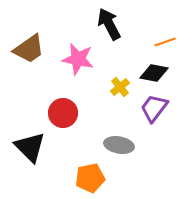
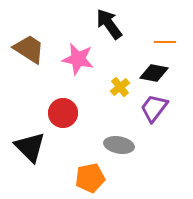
black arrow: rotated 8 degrees counterclockwise
orange line: rotated 20 degrees clockwise
brown trapezoid: rotated 112 degrees counterclockwise
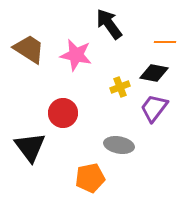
pink star: moved 2 px left, 4 px up
yellow cross: rotated 18 degrees clockwise
black triangle: rotated 8 degrees clockwise
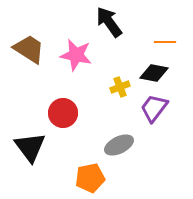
black arrow: moved 2 px up
gray ellipse: rotated 36 degrees counterclockwise
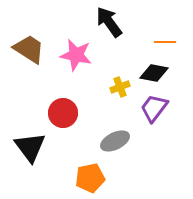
gray ellipse: moved 4 px left, 4 px up
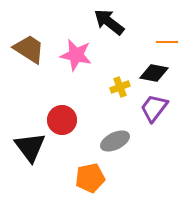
black arrow: rotated 16 degrees counterclockwise
orange line: moved 2 px right
red circle: moved 1 px left, 7 px down
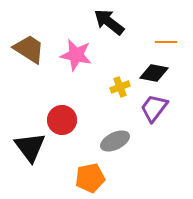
orange line: moved 1 px left
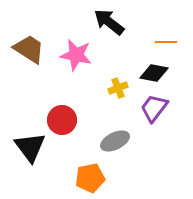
yellow cross: moved 2 px left, 1 px down
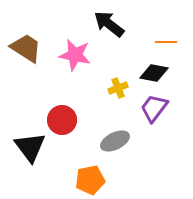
black arrow: moved 2 px down
brown trapezoid: moved 3 px left, 1 px up
pink star: moved 1 px left
orange pentagon: moved 2 px down
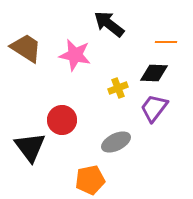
black diamond: rotated 8 degrees counterclockwise
gray ellipse: moved 1 px right, 1 px down
